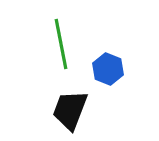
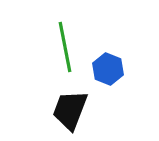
green line: moved 4 px right, 3 px down
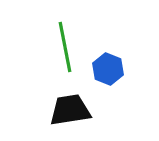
black trapezoid: rotated 60 degrees clockwise
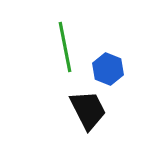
black trapezoid: moved 18 px right; rotated 72 degrees clockwise
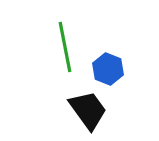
black trapezoid: rotated 9 degrees counterclockwise
